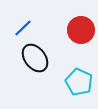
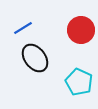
blue line: rotated 12 degrees clockwise
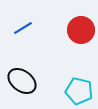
black ellipse: moved 13 px left, 23 px down; rotated 16 degrees counterclockwise
cyan pentagon: moved 9 px down; rotated 12 degrees counterclockwise
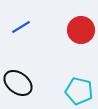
blue line: moved 2 px left, 1 px up
black ellipse: moved 4 px left, 2 px down
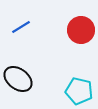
black ellipse: moved 4 px up
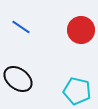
blue line: rotated 66 degrees clockwise
cyan pentagon: moved 2 px left
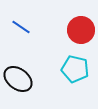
cyan pentagon: moved 2 px left, 22 px up
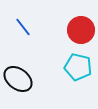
blue line: moved 2 px right; rotated 18 degrees clockwise
cyan pentagon: moved 3 px right, 2 px up
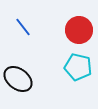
red circle: moved 2 px left
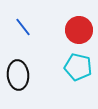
black ellipse: moved 4 px up; rotated 48 degrees clockwise
